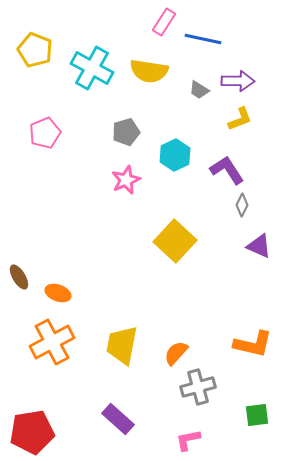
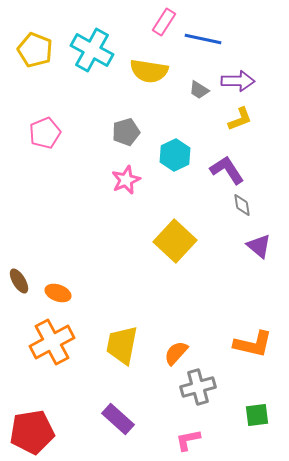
cyan cross: moved 18 px up
gray diamond: rotated 35 degrees counterclockwise
purple triangle: rotated 16 degrees clockwise
brown ellipse: moved 4 px down
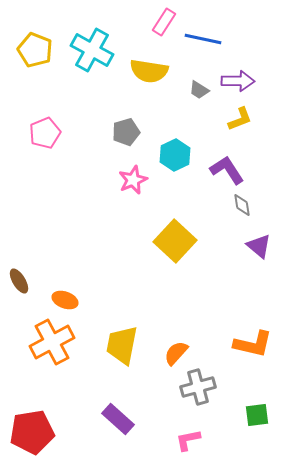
pink star: moved 7 px right
orange ellipse: moved 7 px right, 7 px down
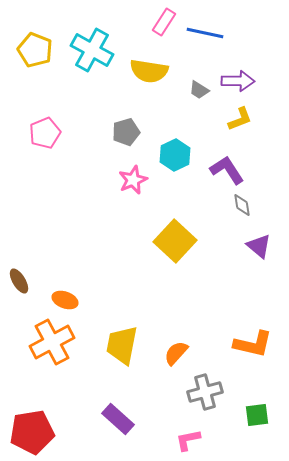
blue line: moved 2 px right, 6 px up
gray cross: moved 7 px right, 5 px down
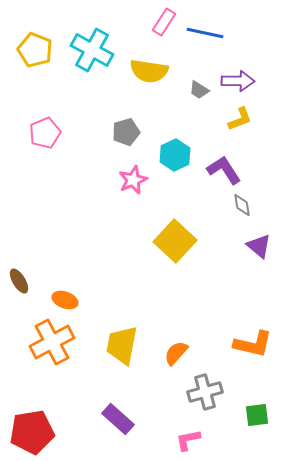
purple L-shape: moved 3 px left
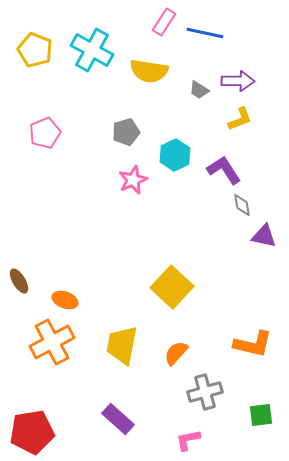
yellow square: moved 3 px left, 46 px down
purple triangle: moved 5 px right, 10 px up; rotated 28 degrees counterclockwise
green square: moved 4 px right
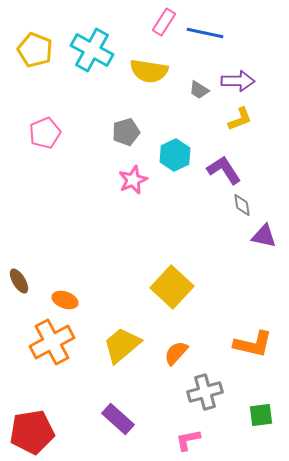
yellow trapezoid: rotated 39 degrees clockwise
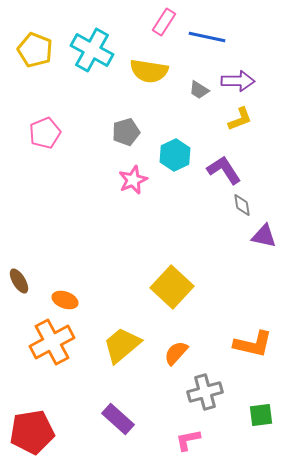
blue line: moved 2 px right, 4 px down
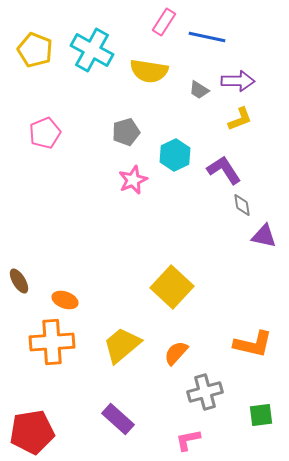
orange cross: rotated 24 degrees clockwise
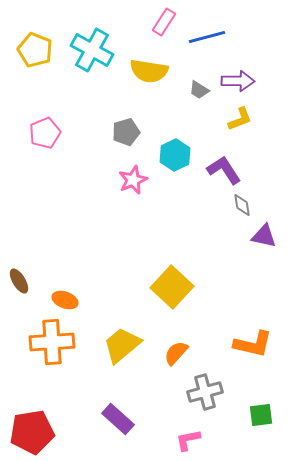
blue line: rotated 27 degrees counterclockwise
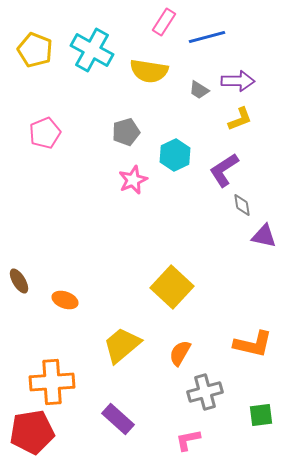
purple L-shape: rotated 90 degrees counterclockwise
orange cross: moved 40 px down
orange semicircle: moved 4 px right; rotated 12 degrees counterclockwise
